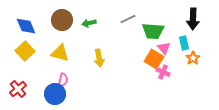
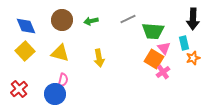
green arrow: moved 2 px right, 2 px up
orange star: rotated 16 degrees clockwise
pink cross: rotated 32 degrees clockwise
red cross: moved 1 px right
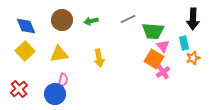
pink triangle: moved 1 px left, 2 px up
yellow triangle: moved 1 px left, 1 px down; rotated 24 degrees counterclockwise
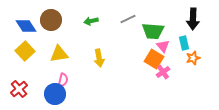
brown circle: moved 11 px left
blue diamond: rotated 10 degrees counterclockwise
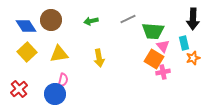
yellow square: moved 2 px right, 1 px down
pink cross: rotated 24 degrees clockwise
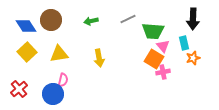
blue circle: moved 2 px left
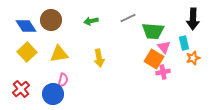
gray line: moved 1 px up
pink triangle: moved 1 px right, 1 px down
red cross: moved 2 px right
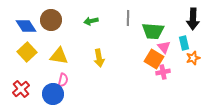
gray line: rotated 63 degrees counterclockwise
yellow triangle: moved 2 px down; rotated 18 degrees clockwise
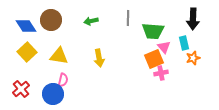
orange square: rotated 36 degrees clockwise
pink cross: moved 2 px left, 1 px down
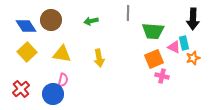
gray line: moved 5 px up
pink triangle: moved 10 px right; rotated 24 degrees counterclockwise
yellow triangle: moved 3 px right, 2 px up
pink cross: moved 1 px right, 3 px down; rotated 24 degrees clockwise
